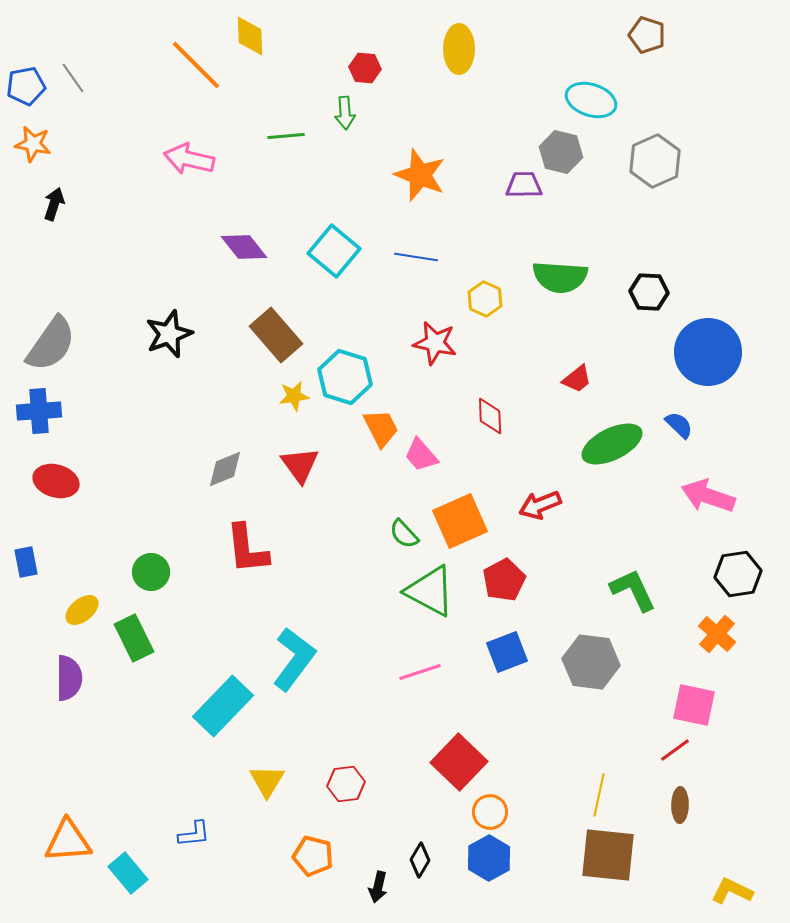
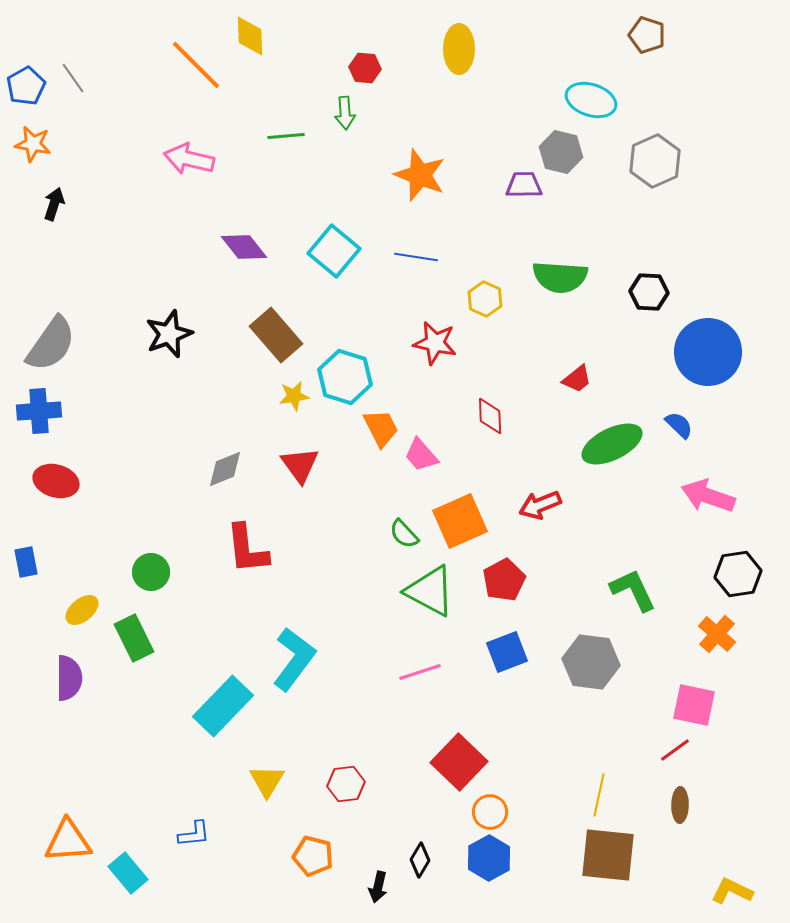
blue pentagon at (26, 86): rotated 18 degrees counterclockwise
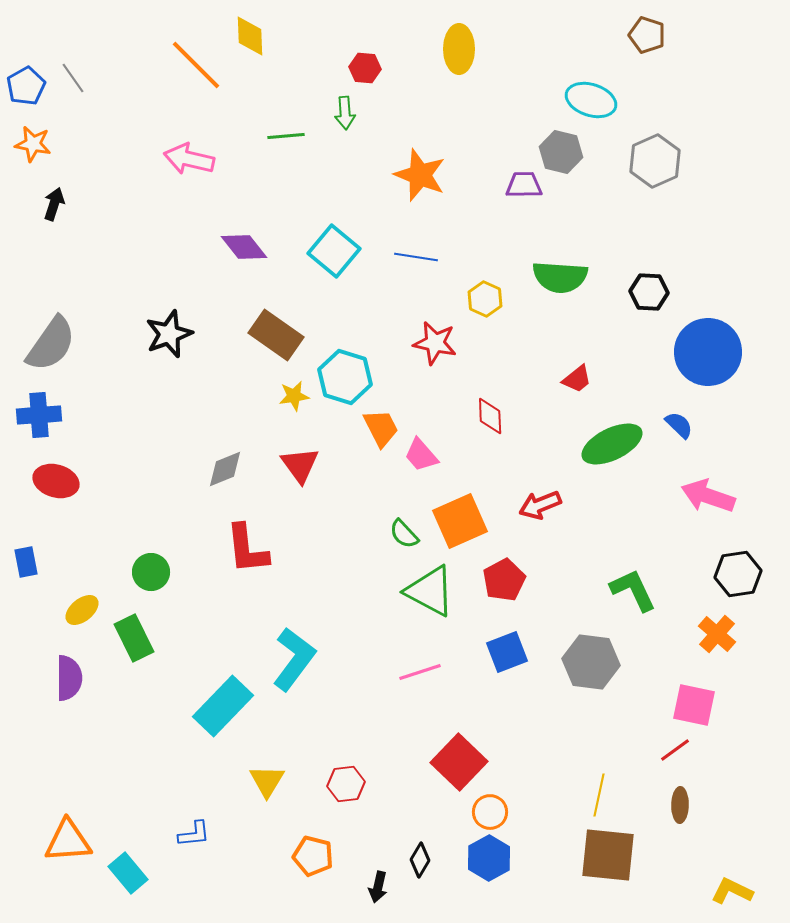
brown rectangle at (276, 335): rotated 14 degrees counterclockwise
blue cross at (39, 411): moved 4 px down
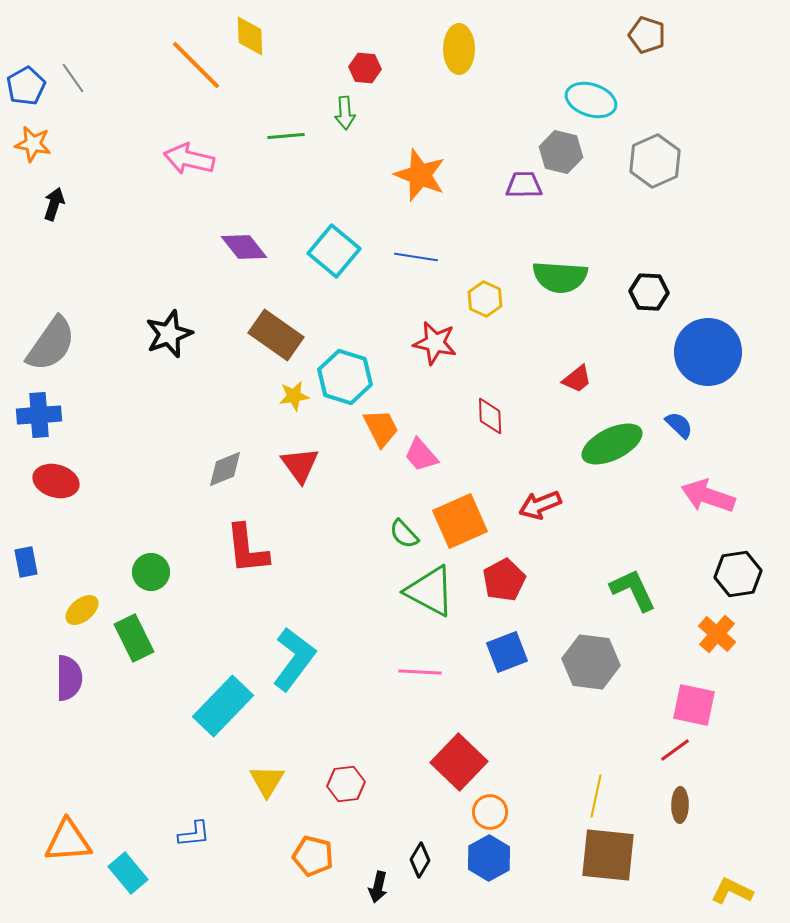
pink line at (420, 672): rotated 21 degrees clockwise
yellow line at (599, 795): moved 3 px left, 1 px down
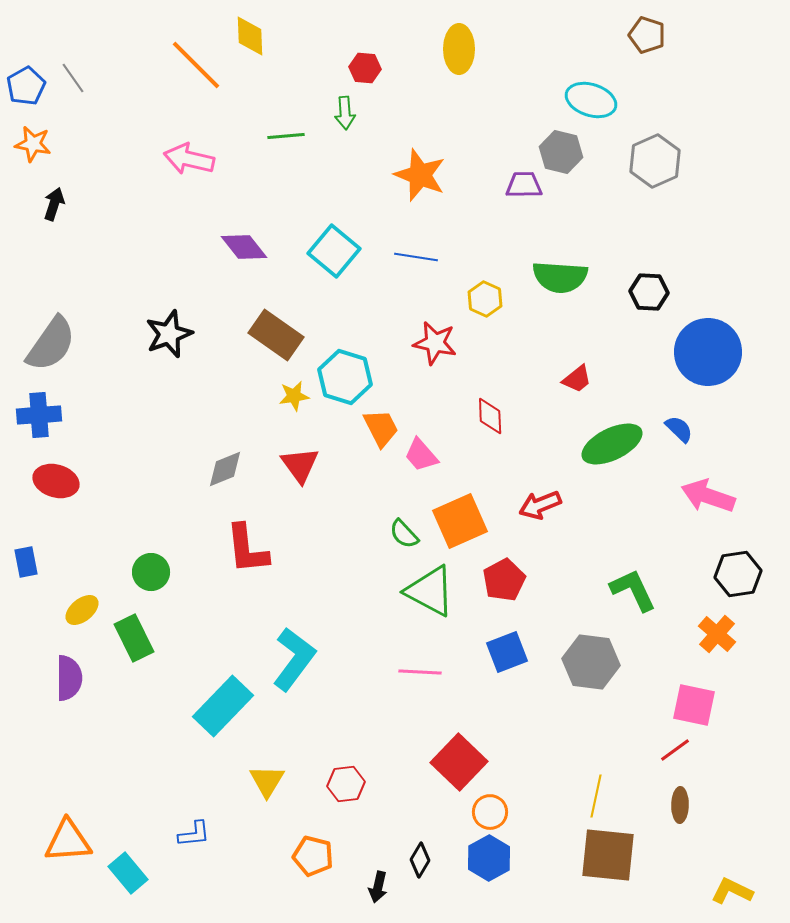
blue semicircle at (679, 425): moved 4 px down
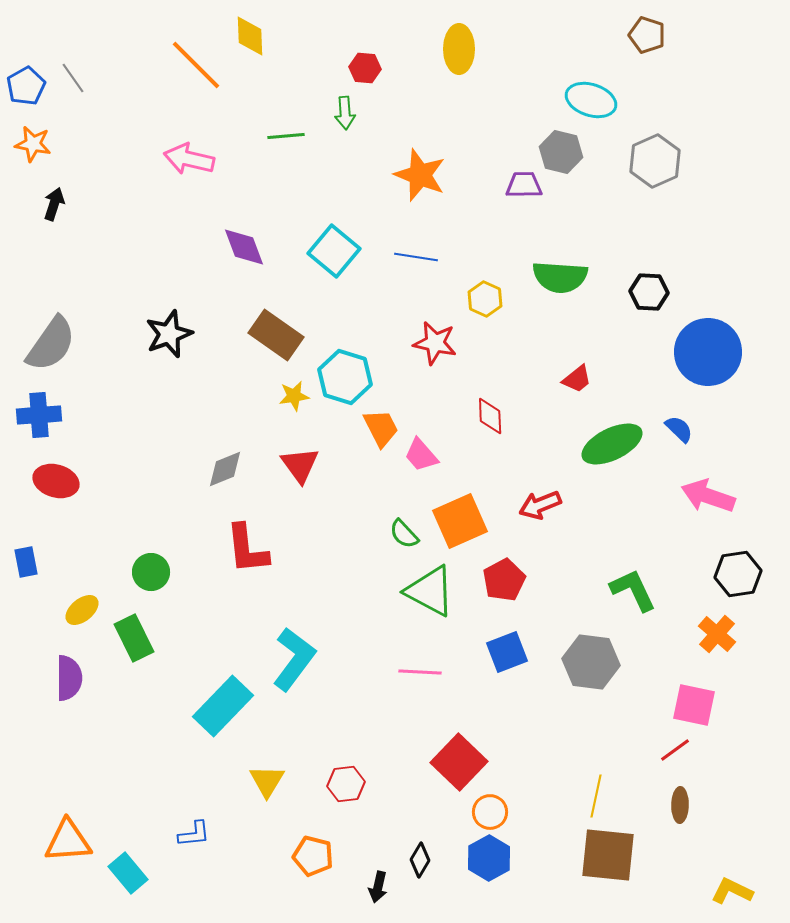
purple diamond at (244, 247): rotated 18 degrees clockwise
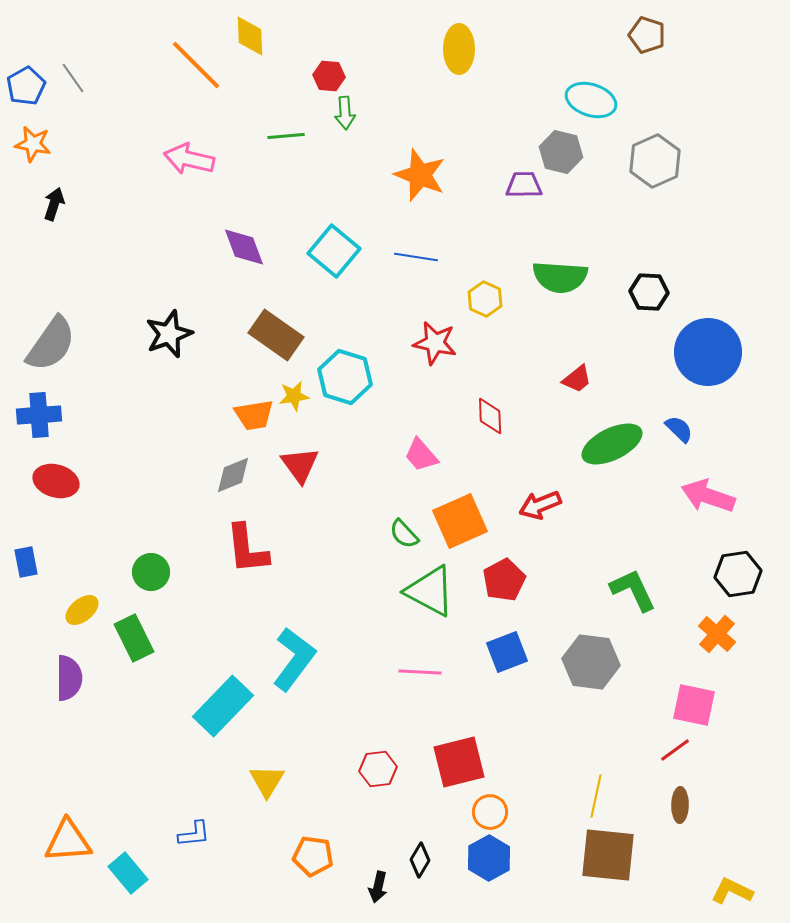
red hexagon at (365, 68): moved 36 px left, 8 px down
orange trapezoid at (381, 428): moved 127 px left, 13 px up; rotated 108 degrees clockwise
gray diamond at (225, 469): moved 8 px right, 6 px down
red square at (459, 762): rotated 32 degrees clockwise
red hexagon at (346, 784): moved 32 px right, 15 px up
orange pentagon at (313, 856): rotated 6 degrees counterclockwise
